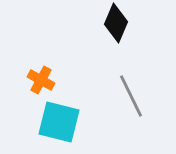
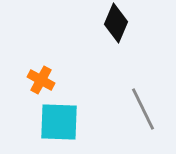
gray line: moved 12 px right, 13 px down
cyan square: rotated 12 degrees counterclockwise
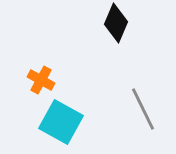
cyan square: moved 2 px right; rotated 27 degrees clockwise
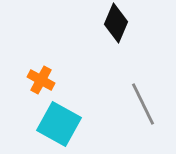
gray line: moved 5 px up
cyan square: moved 2 px left, 2 px down
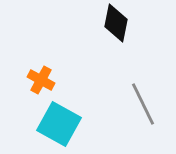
black diamond: rotated 12 degrees counterclockwise
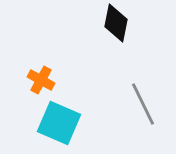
cyan square: moved 1 px up; rotated 6 degrees counterclockwise
